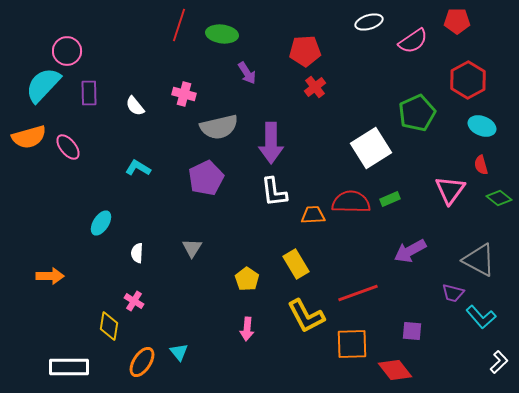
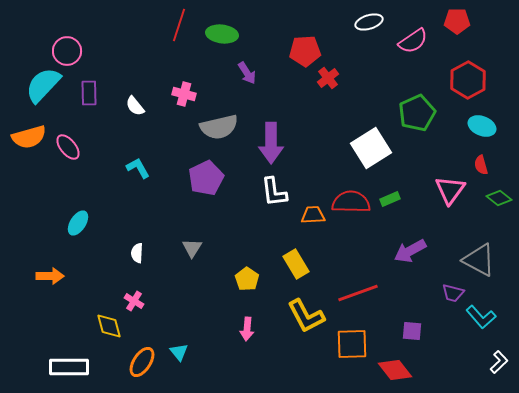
red cross at (315, 87): moved 13 px right, 9 px up
cyan L-shape at (138, 168): rotated 30 degrees clockwise
cyan ellipse at (101, 223): moved 23 px left
yellow diamond at (109, 326): rotated 24 degrees counterclockwise
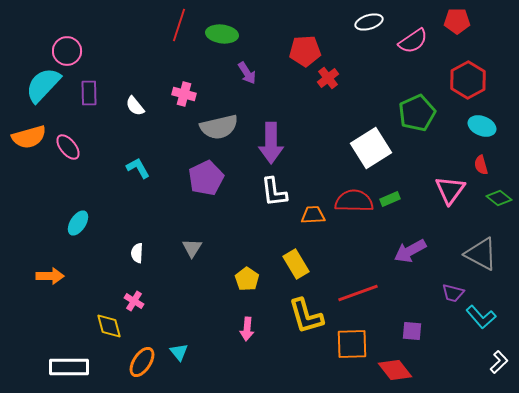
red semicircle at (351, 202): moved 3 px right, 1 px up
gray triangle at (479, 260): moved 2 px right, 6 px up
yellow L-shape at (306, 316): rotated 12 degrees clockwise
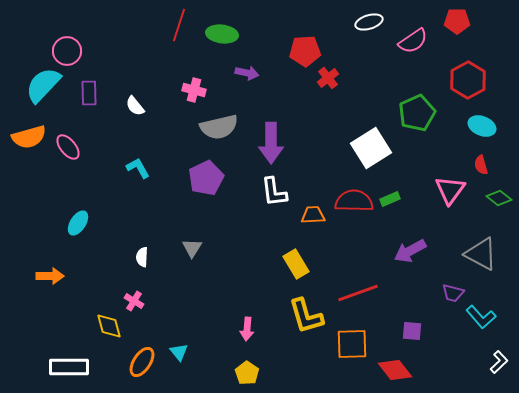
purple arrow at (247, 73): rotated 45 degrees counterclockwise
pink cross at (184, 94): moved 10 px right, 4 px up
white semicircle at (137, 253): moved 5 px right, 4 px down
yellow pentagon at (247, 279): moved 94 px down
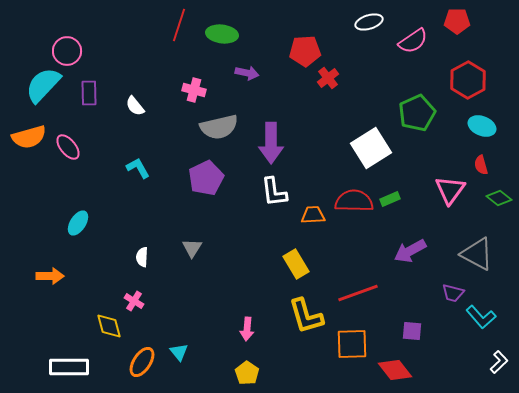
gray triangle at (481, 254): moved 4 px left
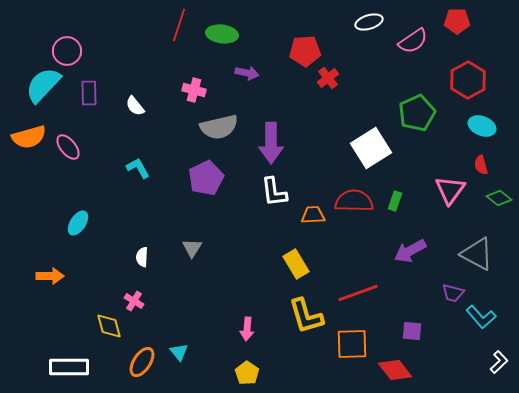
green rectangle at (390, 199): moved 5 px right, 2 px down; rotated 48 degrees counterclockwise
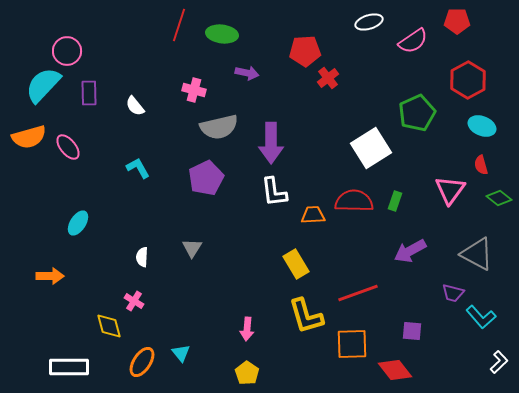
cyan triangle at (179, 352): moved 2 px right, 1 px down
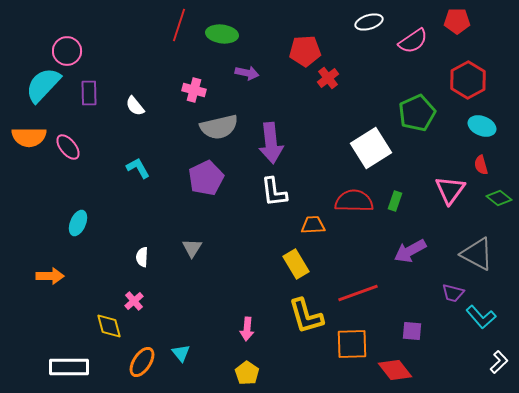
orange semicircle at (29, 137): rotated 16 degrees clockwise
purple arrow at (271, 143): rotated 6 degrees counterclockwise
orange trapezoid at (313, 215): moved 10 px down
cyan ellipse at (78, 223): rotated 10 degrees counterclockwise
pink cross at (134, 301): rotated 18 degrees clockwise
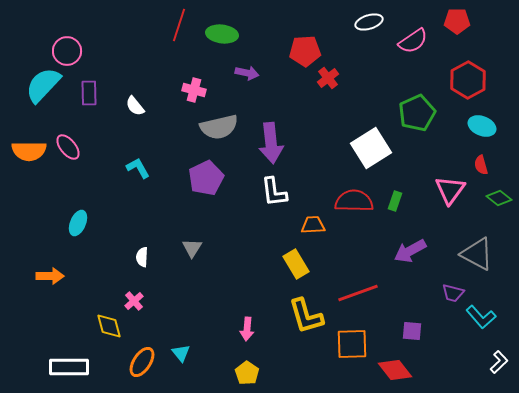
orange semicircle at (29, 137): moved 14 px down
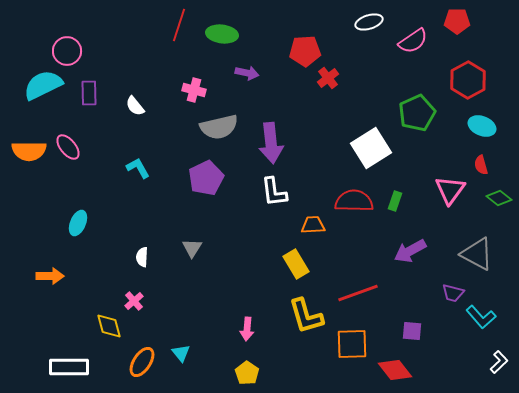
cyan semicircle at (43, 85): rotated 21 degrees clockwise
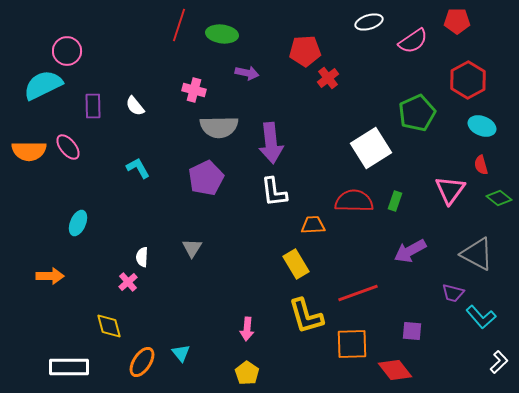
purple rectangle at (89, 93): moved 4 px right, 13 px down
gray semicircle at (219, 127): rotated 12 degrees clockwise
pink cross at (134, 301): moved 6 px left, 19 px up
